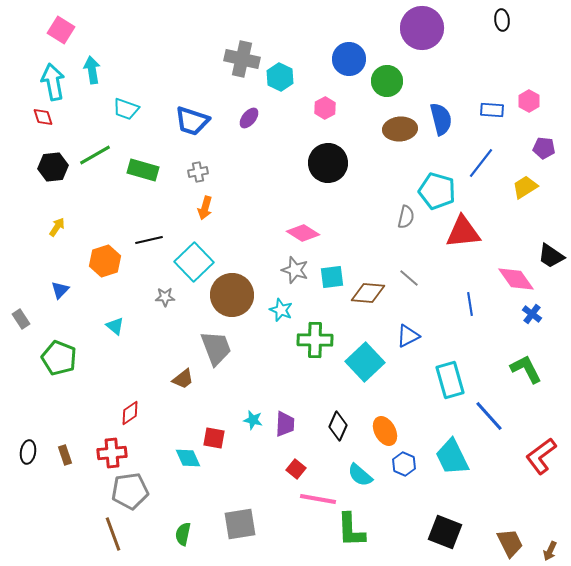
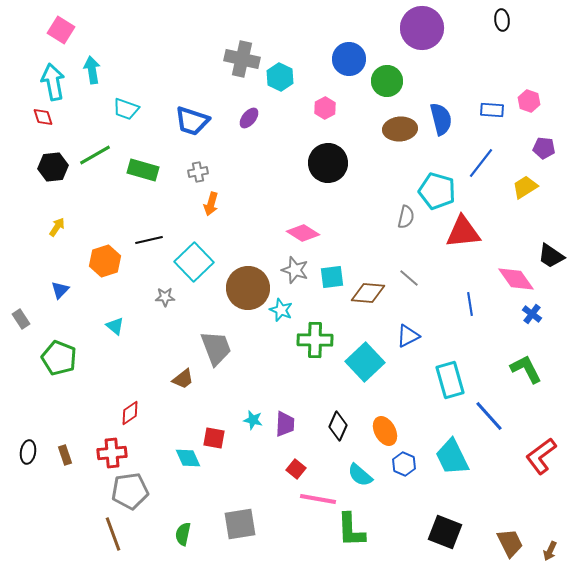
pink hexagon at (529, 101): rotated 10 degrees counterclockwise
orange arrow at (205, 208): moved 6 px right, 4 px up
brown circle at (232, 295): moved 16 px right, 7 px up
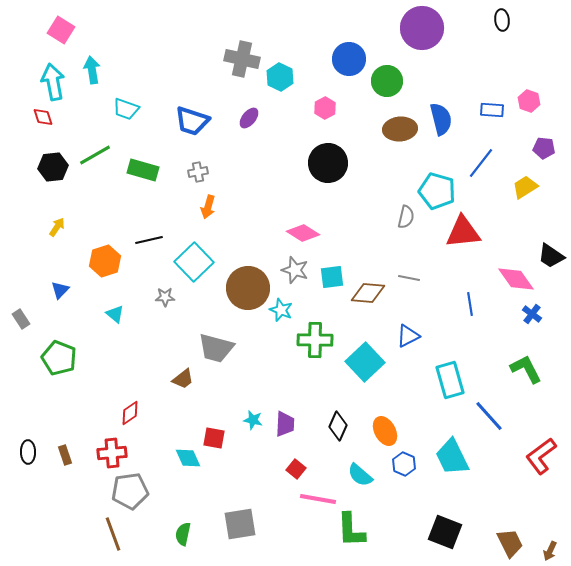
orange arrow at (211, 204): moved 3 px left, 3 px down
gray line at (409, 278): rotated 30 degrees counterclockwise
cyan triangle at (115, 326): moved 12 px up
gray trapezoid at (216, 348): rotated 126 degrees clockwise
black ellipse at (28, 452): rotated 10 degrees counterclockwise
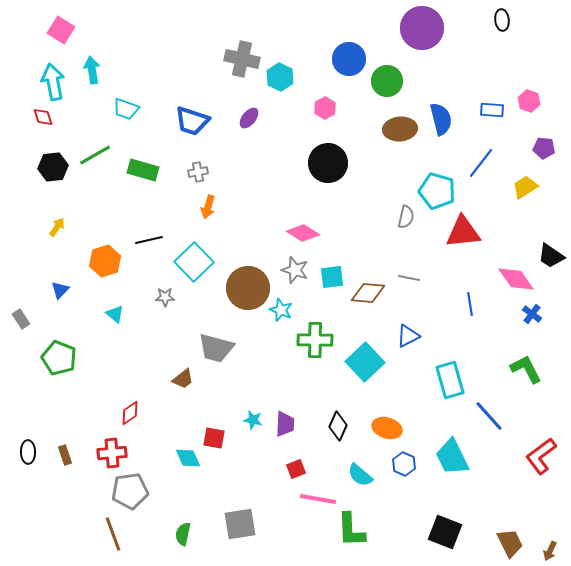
orange ellipse at (385, 431): moved 2 px right, 3 px up; rotated 44 degrees counterclockwise
red square at (296, 469): rotated 30 degrees clockwise
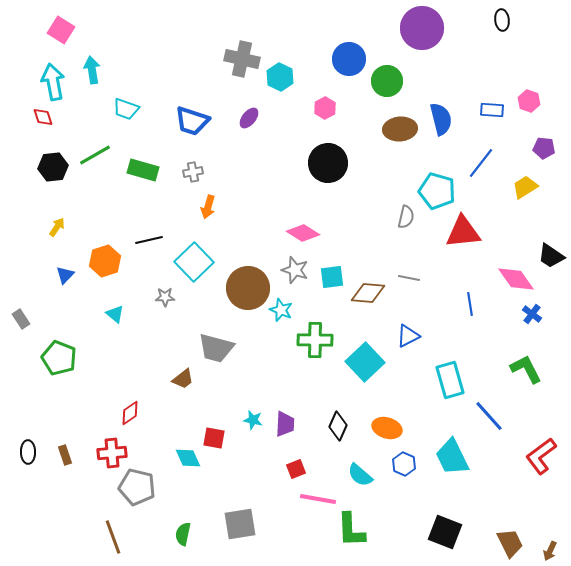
gray cross at (198, 172): moved 5 px left
blue triangle at (60, 290): moved 5 px right, 15 px up
gray pentagon at (130, 491): moved 7 px right, 4 px up; rotated 21 degrees clockwise
brown line at (113, 534): moved 3 px down
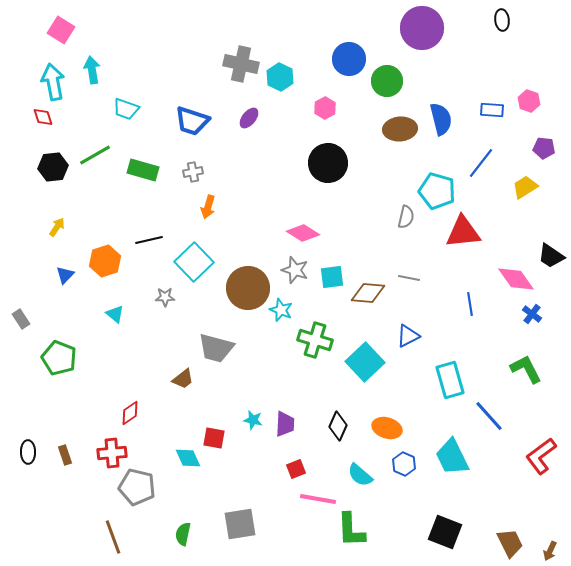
gray cross at (242, 59): moved 1 px left, 5 px down
green cross at (315, 340): rotated 16 degrees clockwise
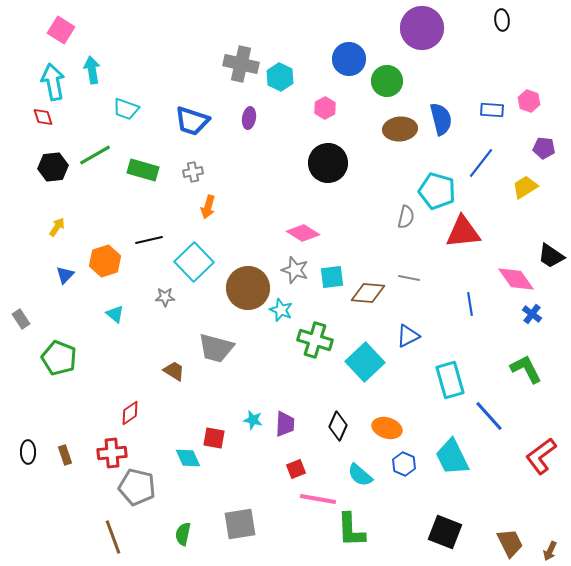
purple ellipse at (249, 118): rotated 30 degrees counterclockwise
brown trapezoid at (183, 379): moved 9 px left, 8 px up; rotated 110 degrees counterclockwise
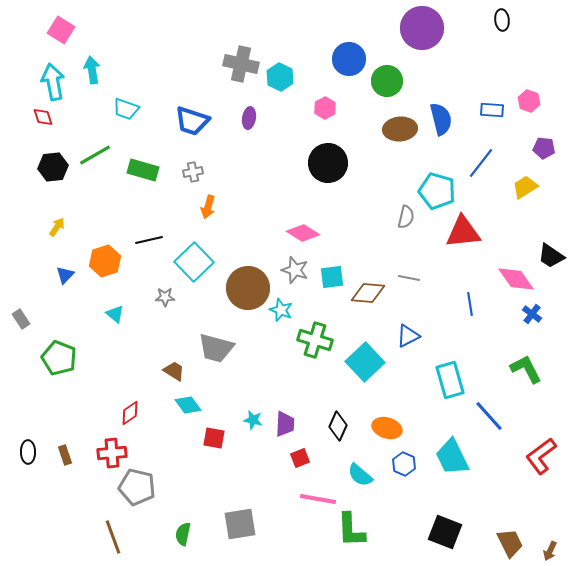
cyan diamond at (188, 458): moved 53 px up; rotated 12 degrees counterclockwise
red square at (296, 469): moved 4 px right, 11 px up
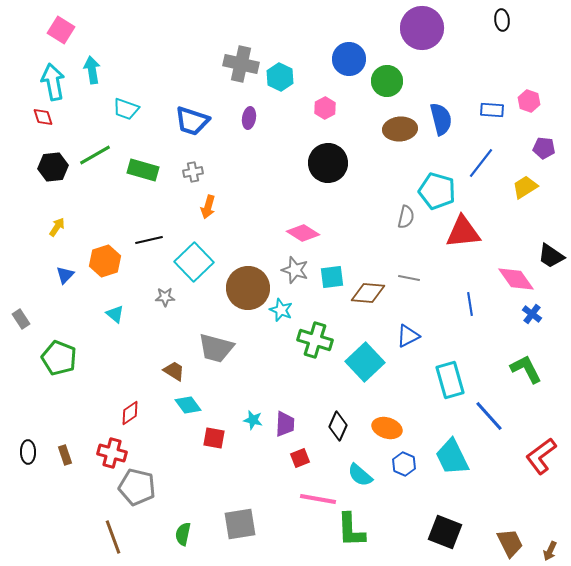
red cross at (112, 453): rotated 20 degrees clockwise
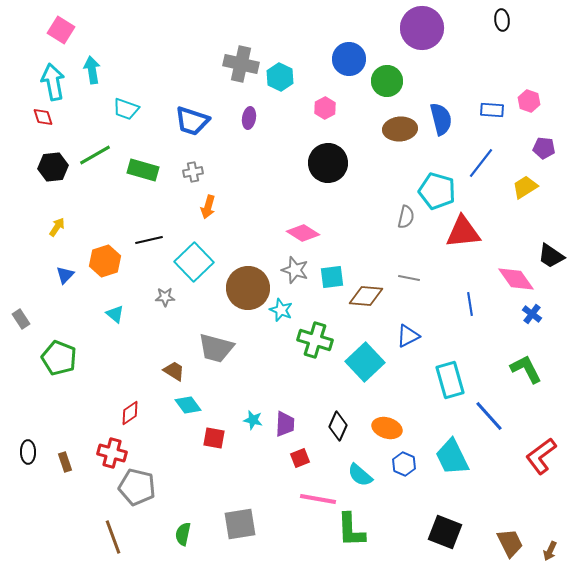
brown diamond at (368, 293): moved 2 px left, 3 px down
brown rectangle at (65, 455): moved 7 px down
